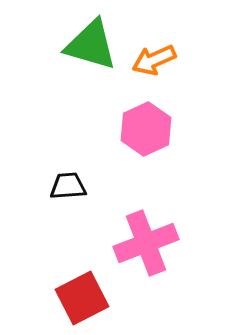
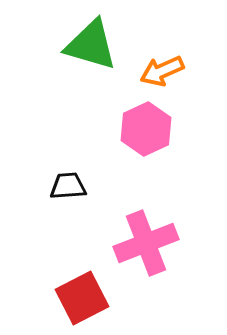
orange arrow: moved 8 px right, 11 px down
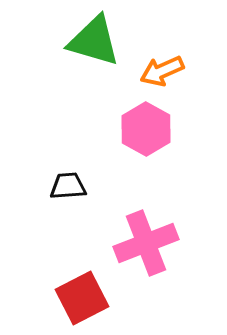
green triangle: moved 3 px right, 4 px up
pink hexagon: rotated 6 degrees counterclockwise
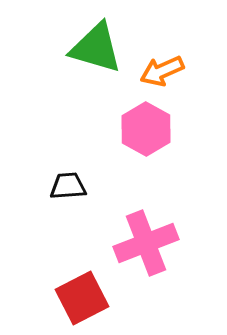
green triangle: moved 2 px right, 7 px down
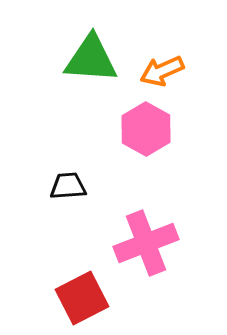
green triangle: moved 5 px left, 11 px down; rotated 12 degrees counterclockwise
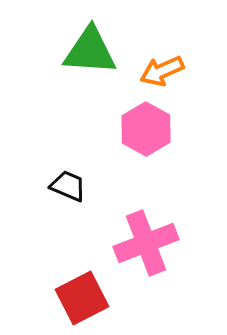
green triangle: moved 1 px left, 8 px up
black trapezoid: rotated 27 degrees clockwise
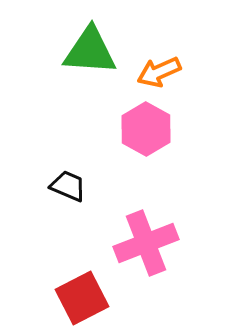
orange arrow: moved 3 px left, 1 px down
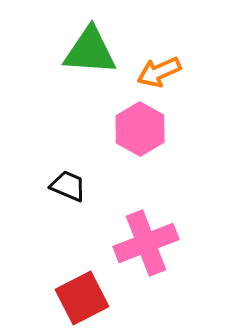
pink hexagon: moved 6 px left
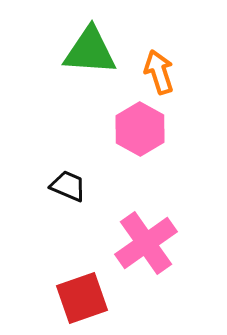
orange arrow: rotated 96 degrees clockwise
pink cross: rotated 14 degrees counterclockwise
red square: rotated 8 degrees clockwise
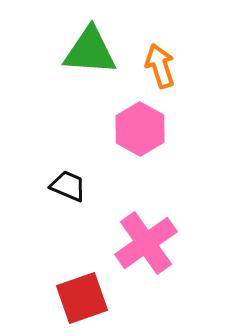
orange arrow: moved 1 px right, 6 px up
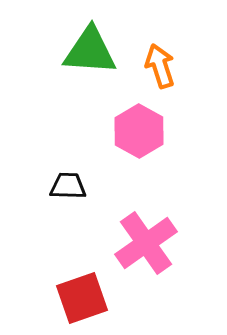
pink hexagon: moved 1 px left, 2 px down
black trapezoid: rotated 21 degrees counterclockwise
